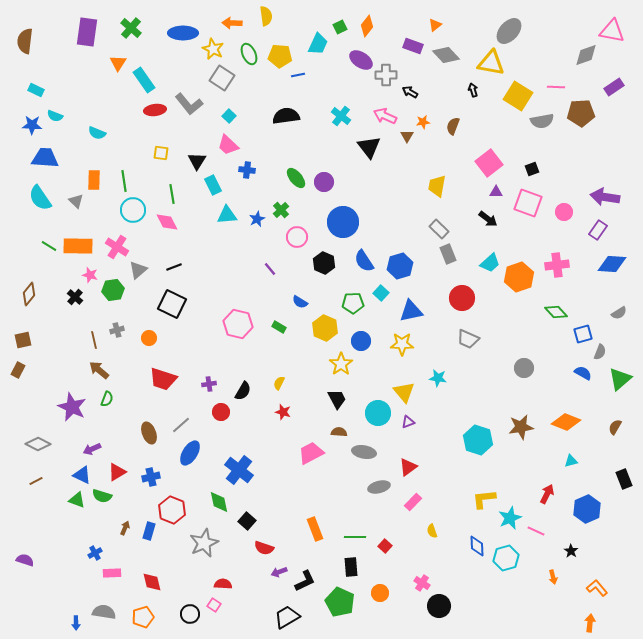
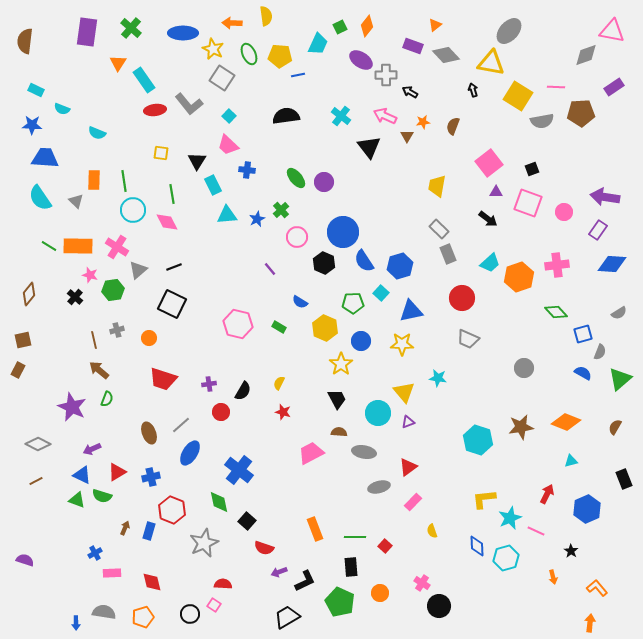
cyan semicircle at (55, 116): moved 7 px right, 7 px up
blue circle at (343, 222): moved 10 px down
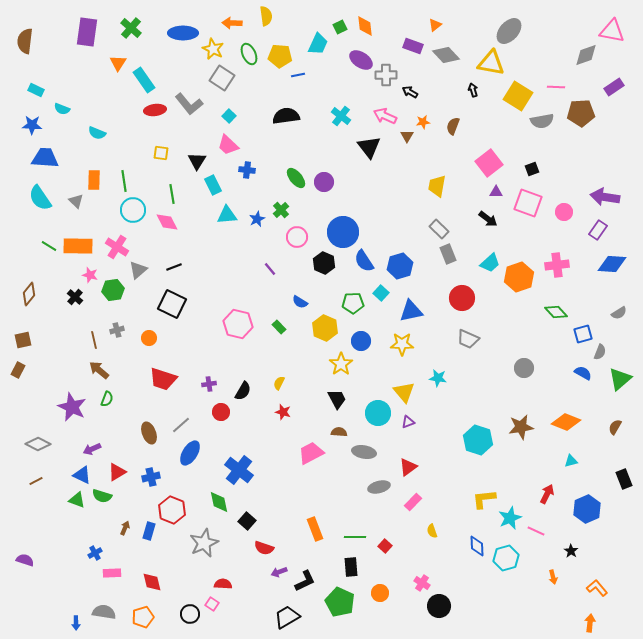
orange diamond at (367, 26): moved 2 px left; rotated 45 degrees counterclockwise
green rectangle at (279, 327): rotated 16 degrees clockwise
pink square at (214, 605): moved 2 px left, 1 px up
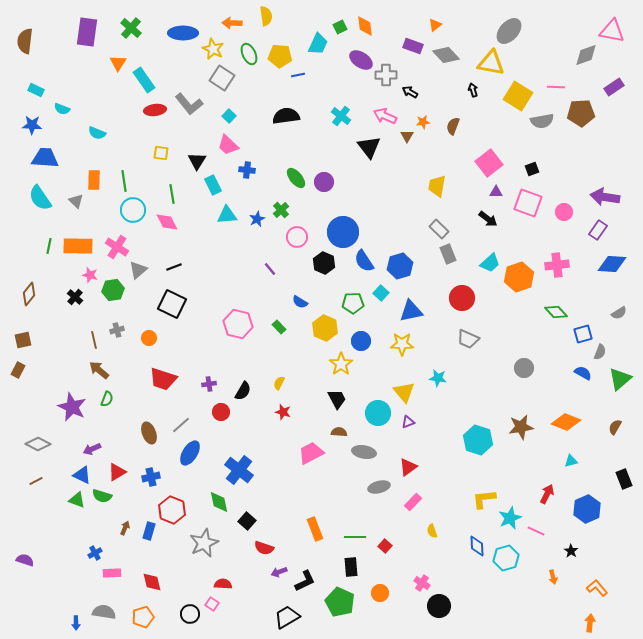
green line at (49, 246): rotated 70 degrees clockwise
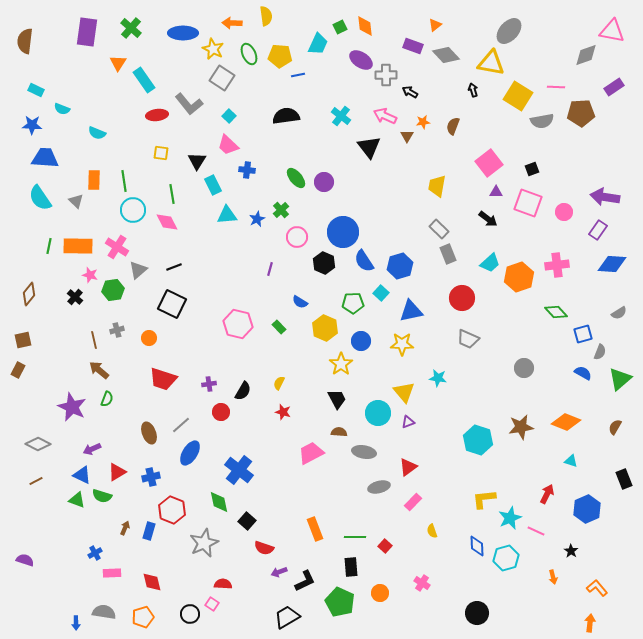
red ellipse at (155, 110): moved 2 px right, 5 px down
purple line at (270, 269): rotated 56 degrees clockwise
cyan triangle at (571, 461): rotated 32 degrees clockwise
black circle at (439, 606): moved 38 px right, 7 px down
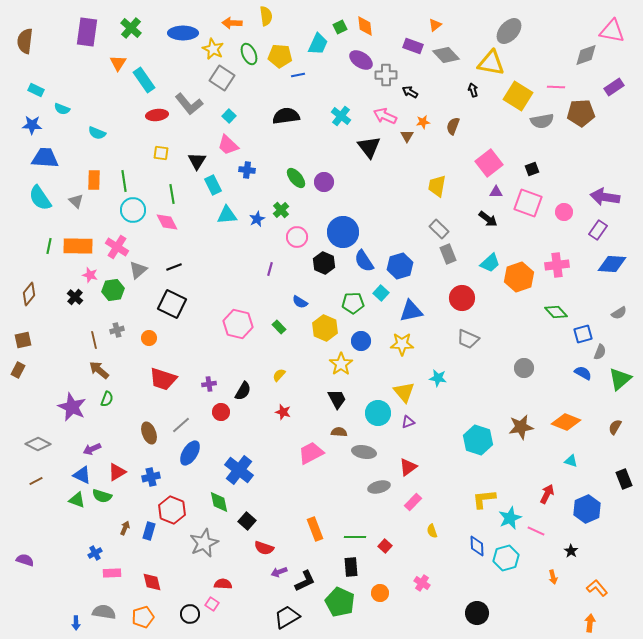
yellow semicircle at (279, 383): moved 8 px up; rotated 16 degrees clockwise
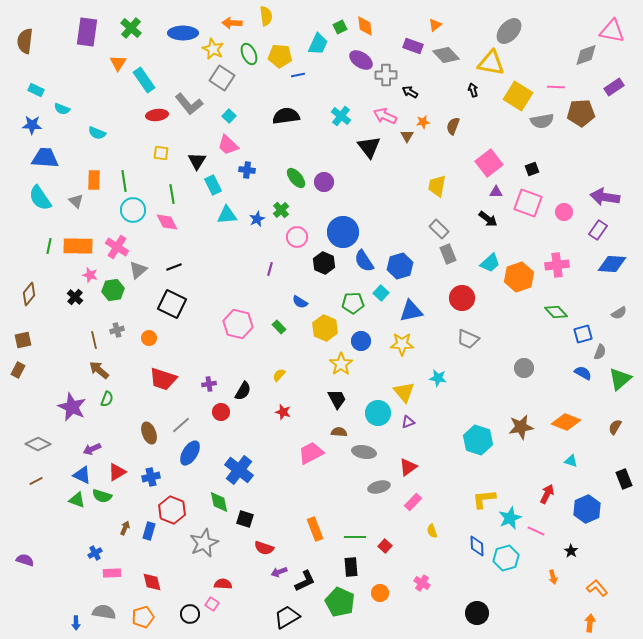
black square at (247, 521): moved 2 px left, 2 px up; rotated 24 degrees counterclockwise
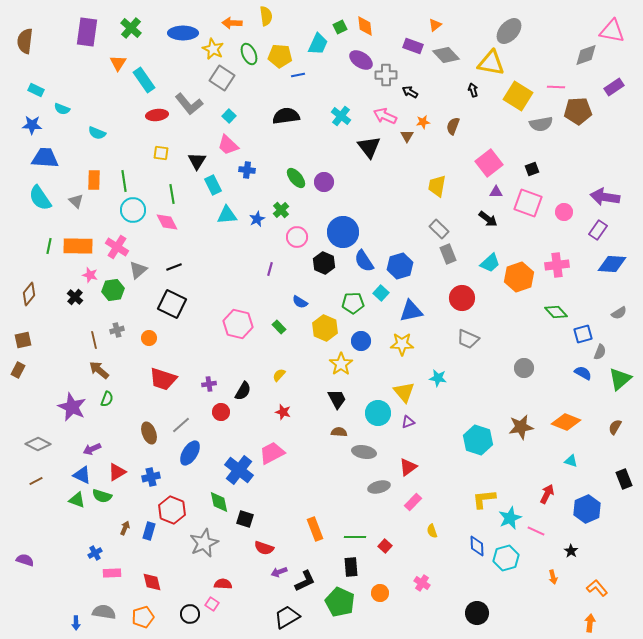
brown pentagon at (581, 113): moved 3 px left, 2 px up
gray semicircle at (542, 121): moved 1 px left, 3 px down
pink trapezoid at (311, 453): moved 39 px left
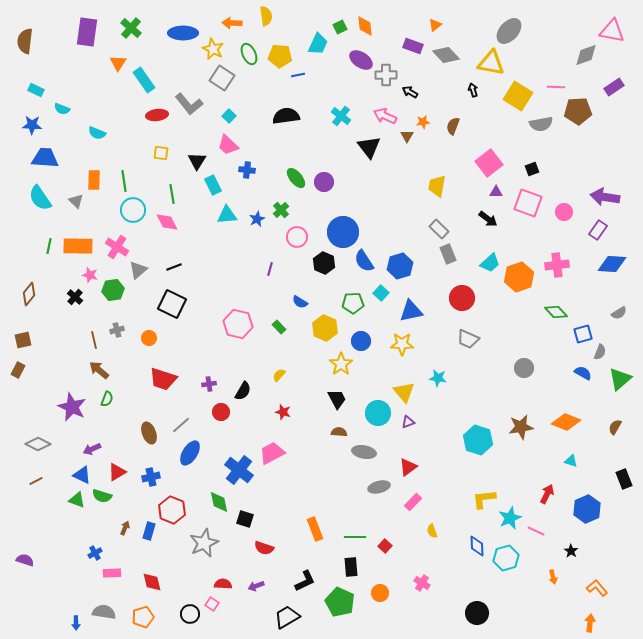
purple arrow at (279, 572): moved 23 px left, 14 px down
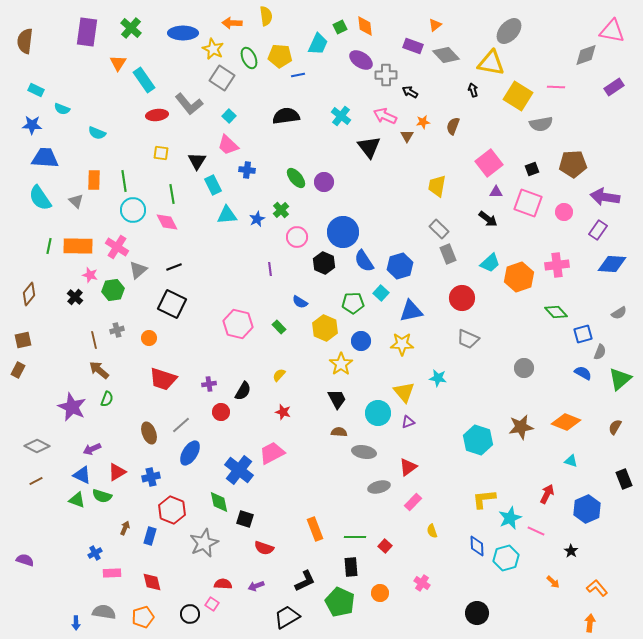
green ellipse at (249, 54): moved 4 px down
brown pentagon at (578, 111): moved 5 px left, 53 px down
purple line at (270, 269): rotated 24 degrees counterclockwise
gray diamond at (38, 444): moved 1 px left, 2 px down
blue rectangle at (149, 531): moved 1 px right, 5 px down
orange arrow at (553, 577): moved 5 px down; rotated 32 degrees counterclockwise
